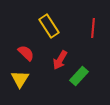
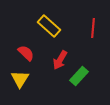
yellow rectangle: rotated 15 degrees counterclockwise
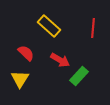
red arrow: rotated 90 degrees counterclockwise
